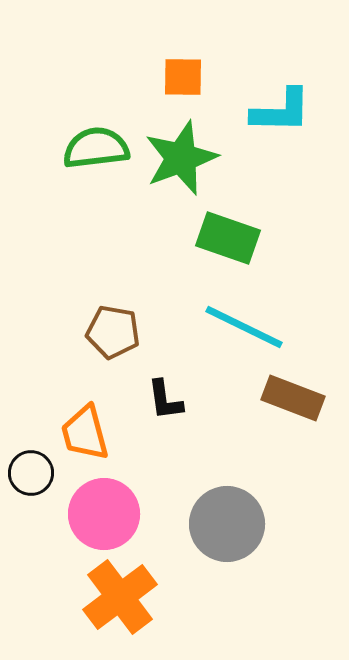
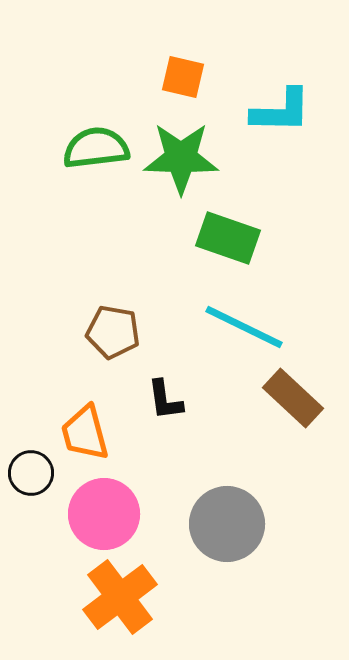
orange square: rotated 12 degrees clockwise
green star: rotated 22 degrees clockwise
brown rectangle: rotated 22 degrees clockwise
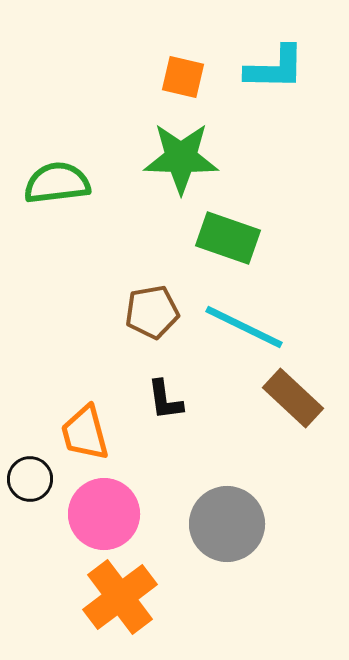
cyan L-shape: moved 6 px left, 43 px up
green semicircle: moved 39 px left, 35 px down
brown pentagon: moved 39 px right, 20 px up; rotated 20 degrees counterclockwise
black circle: moved 1 px left, 6 px down
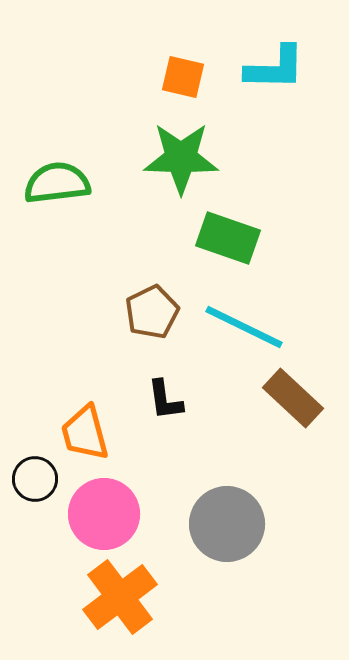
brown pentagon: rotated 16 degrees counterclockwise
black circle: moved 5 px right
